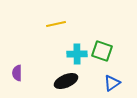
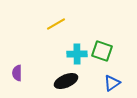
yellow line: rotated 18 degrees counterclockwise
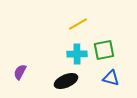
yellow line: moved 22 px right
green square: moved 2 px right, 1 px up; rotated 30 degrees counterclockwise
purple semicircle: moved 3 px right, 1 px up; rotated 28 degrees clockwise
blue triangle: moved 1 px left, 5 px up; rotated 48 degrees clockwise
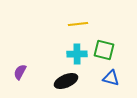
yellow line: rotated 24 degrees clockwise
green square: rotated 25 degrees clockwise
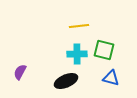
yellow line: moved 1 px right, 2 px down
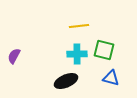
purple semicircle: moved 6 px left, 16 px up
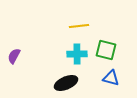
green square: moved 2 px right
black ellipse: moved 2 px down
